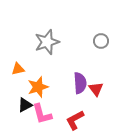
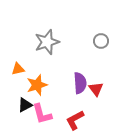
orange star: moved 1 px left, 2 px up
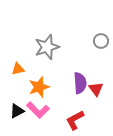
gray star: moved 5 px down
orange star: moved 2 px right, 2 px down
black triangle: moved 8 px left, 6 px down
pink L-shape: moved 4 px left, 4 px up; rotated 30 degrees counterclockwise
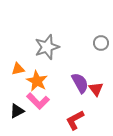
gray circle: moved 2 px down
purple semicircle: rotated 25 degrees counterclockwise
orange star: moved 2 px left, 6 px up; rotated 25 degrees counterclockwise
pink L-shape: moved 9 px up
